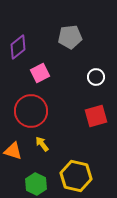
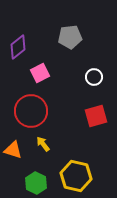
white circle: moved 2 px left
yellow arrow: moved 1 px right
orange triangle: moved 1 px up
green hexagon: moved 1 px up
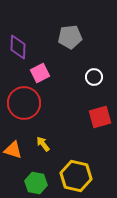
purple diamond: rotated 50 degrees counterclockwise
red circle: moved 7 px left, 8 px up
red square: moved 4 px right, 1 px down
green hexagon: rotated 15 degrees counterclockwise
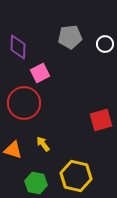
white circle: moved 11 px right, 33 px up
red square: moved 1 px right, 3 px down
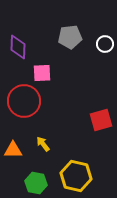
pink square: moved 2 px right; rotated 24 degrees clockwise
red circle: moved 2 px up
orange triangle: rotated 18 degrees counterclockwise
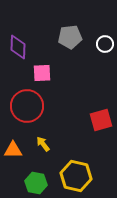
red circle: moved 3 px right, 5 px down
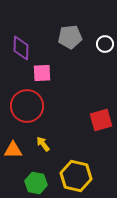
purple diamond: moved 3 px right, 1 px down
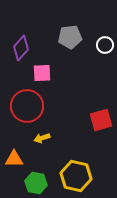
white circle: moved 1 px down
purple diamond: rotated 40 degrees clockwise
yellow arrow: moved 1 px left, 6 px up; rotated 70 degrees counterclockwise
orange triangle: moved 1 px right, 9 px down
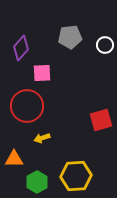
yellow hexagon: rotated 16 degrees counterclockwise
green hexagon: moved 1 px right, 1 px up; rotated 20 degrees clockwise
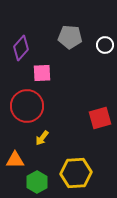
gray pentagon: rotated 10 degrees clockwise
red square: moved 1 px left, 2 px up
yellow arrow: rotated 35 degrees counterclockwise
orange triangle: moved 1 px right, 1 px down
yellow hexagon: moved 3 px up
